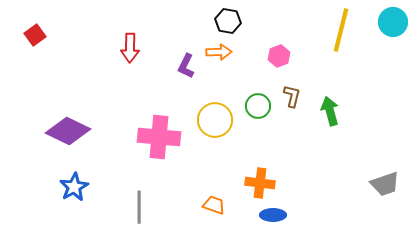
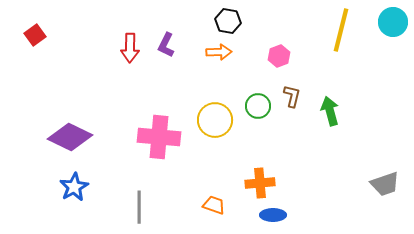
purple L-shape: moved 20 px left, 21 px up
purple diamond: moved 2 px right, 6 px down
orange cross: rotated 12 degrees counterclockwise
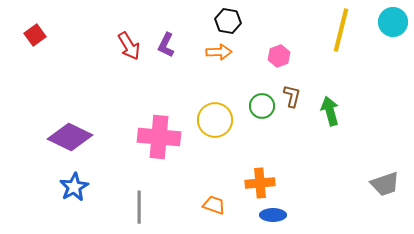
red arrow: moved 1 px left, 2 px up; rotated 32 degrees counterclockwise
green circle: moved 4 px right
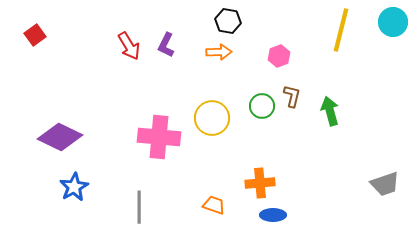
yellow circle: moved 3 px left, 2 px up
purple diamond: moved 10 px left
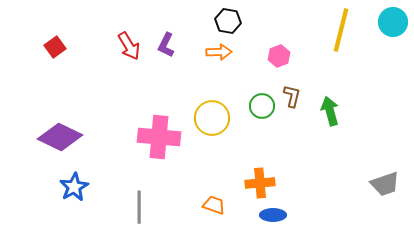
red square: moved 20 px right, 12 px down
